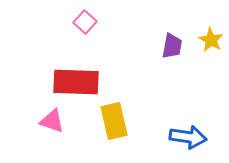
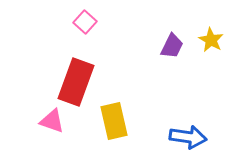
purple trapezoid: rotated 16 degrees clockwise
red rectangle: rotated 72 degrees counterclockwise
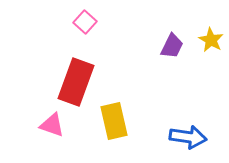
pink triangle: moved 4 px down
